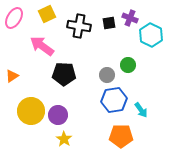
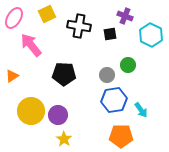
purple cross: moved 5 px left, 2 px up
black square: moved 1 px right, 11 px down
pink arrow: moved 11 px left, 1 px up; rotated 15 degrees clockwise
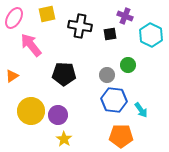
yellow square: rotated 12 degrees clockwise
black cross: moved 1 px right
blue hexagon: rotated 15 degrees clockwise
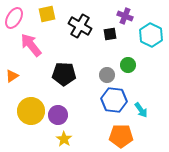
black cross: rotated 20 degrees clockwise
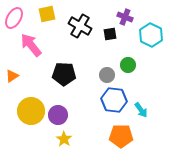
purple cross: moved 1 px down
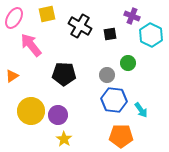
purple cross: moved 7 px right, 1 px up
green circle: moved 2 px up
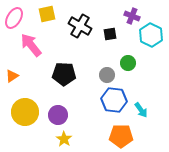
yellow circle: moved 6 px left, 1 px down
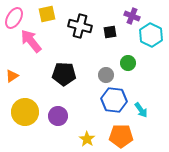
black cross: rotated 15 degrees counterclockwise
black square: moved 2 px up
pink arrow: moved 4 px up
gray circle: moved 1 px left
purple circle: moved 1 px down
yellow star: moved 23 px right
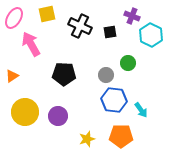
black cross: rotated 10 degrees clockwise
pink arrow: moved 3 px down; rotated 10 degrees clockwise
yellow star: rotated 21 degrees clockwise
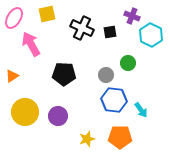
black cross: moved 2 px right, 2 px down
orange pentagon: moved 1 px left, 1 px down
